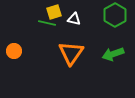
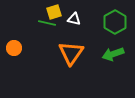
green hexagon: moved 7 px down
orange circle: moved 3 px up
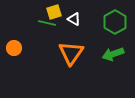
white triangle: rotated 16 degrees clockwise
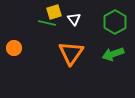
white triangle: rotated 24 degrees clockwise
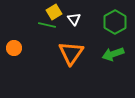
yellow square: rotated 14 degrees counterclockwise
green line: moved 2 px down
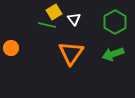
orange circle: moved 3 px left
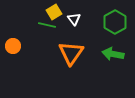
orange circle: moved 2 px right, 2 px up
green arrow: rotated 30 degrees clockwise
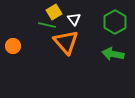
orange triangle: moved 5 px left, 11 px up; rotated 16 degrees counterclockwise
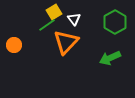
green line: rotated 48 degrees counterclockwise
orange triangle: rotated 24 degrees clockwise
orange circle: moved 1 px right, 1 px up
green arrow: moved 3 px left, 4 px down; rotated 35 degrees counterclockwise
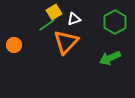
white triangle: rotated 48 degrees clockwise
